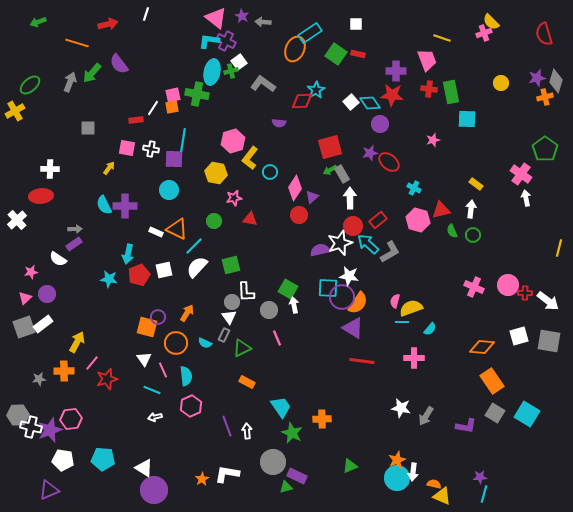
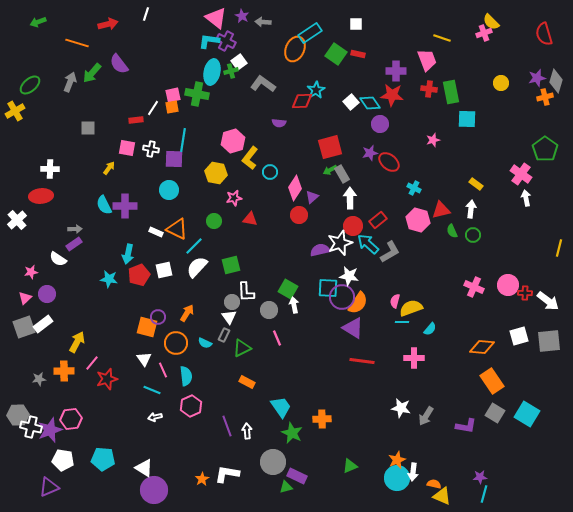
gray square at (549, 341): rotated 15 degrees counterclockwise
purple triangle at (49, 490): moved 3 px up
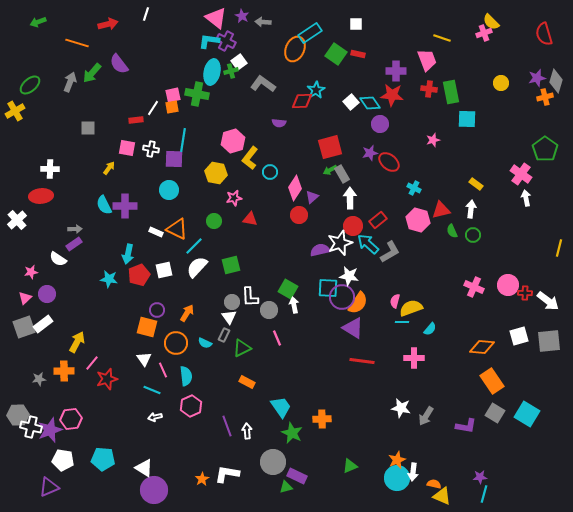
white L-shape at (246, 292): moved 4 px right, 5 px down
purple circle at (158, 317): moved 1 px left, 7 px up
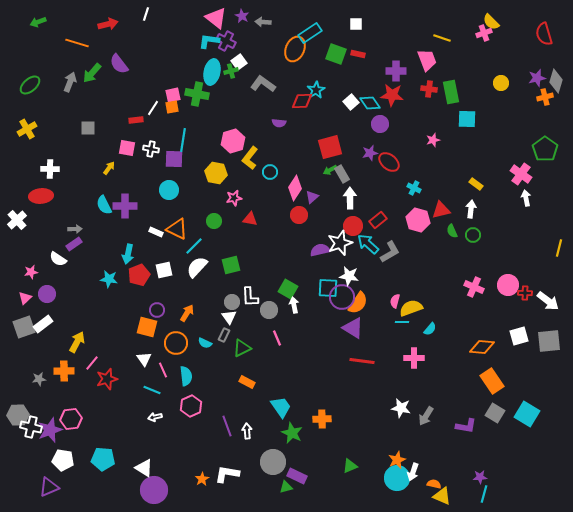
green square at (336, 54): rotated 15 degrees counterclockwise
yellow cross at (15, 111): moved 12 px right, 18 px down
white arrow at (413, 472): rotated 12 degrees clockwise
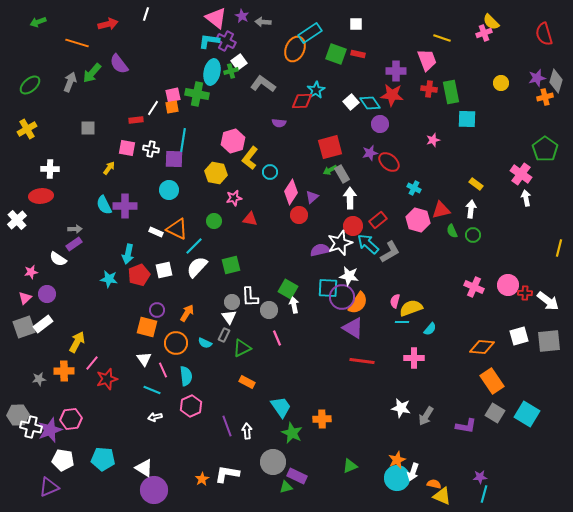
pink diamond at (295, 188): moved 4 px left, 4 px down
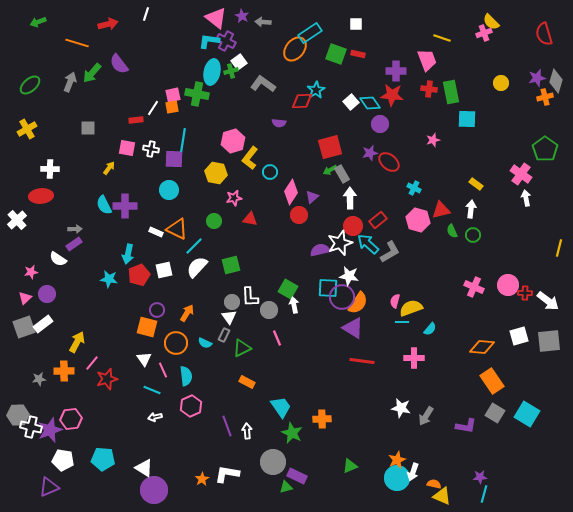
orange ellipse at (295, 49): rotated 15 degrees clockwise
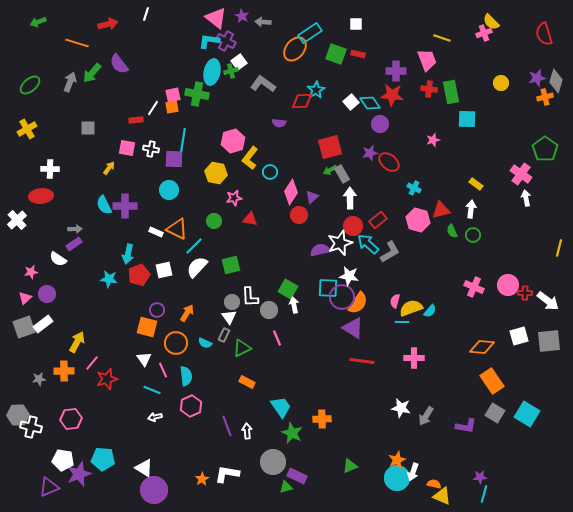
cyan semicircle at (430, 329): moved 18 px up
purple star at (50, 430): moved 29 px right, 44 px down
